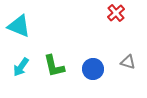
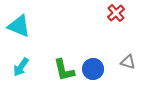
green L-shape: moved 10 px right, 4 px down
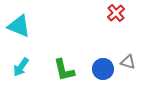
blue circle: moved 10 px right
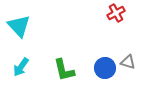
red cross: rotated 12 degrees clockwise
cyan triangle: rotated 25 degrees clockwise
blue circle: moved 2 px right, 1 px up
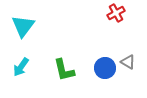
cyan triangle: moved 4 px right; rotated 20 degrees clockwise
gray triangle: rotated 14 degrees clockwise
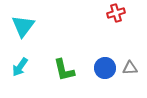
red cross: rotated 12 degrees clockwise
gray triangle: moved 2 px right, 6 px down; rotated 35 degrees counterclockwise
cyan arrow: moved 1 px left
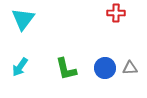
red cross: rotated 18 degrees clockwise
cyan triangle: moved 7 px up
green L-shape: moved 2 px right, 1 px up
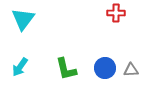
gray triangle: moved 1 px right, 2 px down
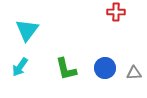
red cross: moved 1 px up
cyan triangle: moved 4 px right, 11 px down
gray triangle: moved 3 px right, 3 px down
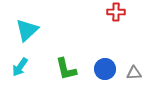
cyan triangle: rotated 10 degrees clockwise
blue circle: moved 1 px down
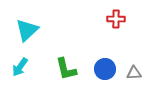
red cross: moved 7 px down
